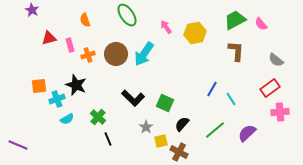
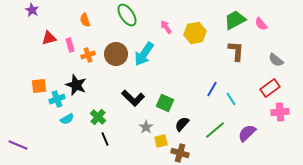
black line: moved 3 px left
brown cross: moved 1 px right, 1 px down; rotated 12 degrees counterclockwise
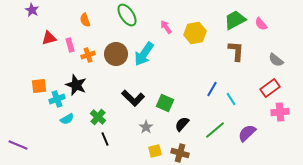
yellow square: moved 6 px left, 10 px down
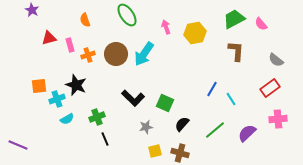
green trapezoid: moved 1 px left, 1 px up
pink arrow: rotated 16 degrees clockwise
pink cross: moved 2 px left, 7 px down
green cross: moved 1 px left; rotated 28 degrees clockwise
gray star: rotated 24 degrees clockwise
